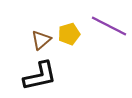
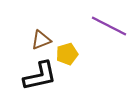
yellow pentagon: moved 2 px left, 20 px down
brown triangle: rotated 20 degrees clockwise
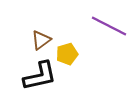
brown triangle: rotated 15 degrees counterclockwise
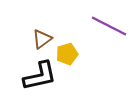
brown triangle: moved 1 px right, 1 px up
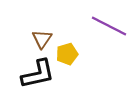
brown triangle: rotated 20 degrees counterclockwise
black L-shape: moved 2 px left, 2 px up
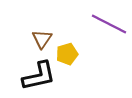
purple line: moved 2 px up
black L-shape: moved 1 px right, 2 px down
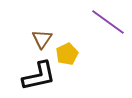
purple line: moved 1 px left, 2 px up; rotated 9 degrees clockwise
yellow pentagon: rotated 10 degrees counterclockwise
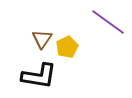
yellow pentagon: moved 7 px up
black L-shape: rotated 21 degrees clockwise
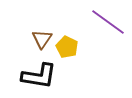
yellow pentagon: rotated 20 degrees counterclockwise
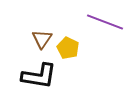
purple line: moved 3 px left; rotated 15 degrees counterclockwise
yellow pentagon: moved 1 px right, 1 px down
